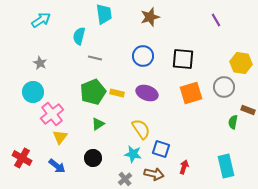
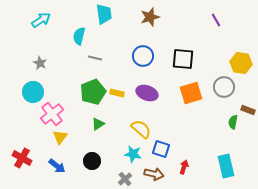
yellow semicircle: rotated 15 degrees counterclockwise
black circle: moved 1 px left, 3 px down
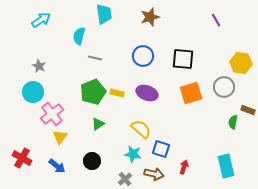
gray star: moved 1 px left, 3 px down
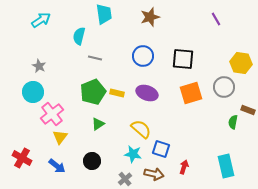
purple line: moved 1 px up
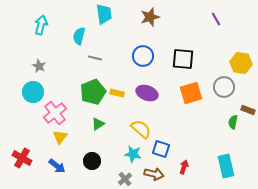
cyan arrow: moved 5 px down; rotated 42 degrees counterclockwise
pink cross: moved 3 px right, 1 px up
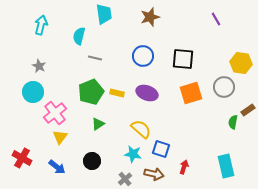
green pentagon: moved 2 px left
brown rectangle: rotated 56 degrees counterclockwise
blue arrow: moved 1 px down
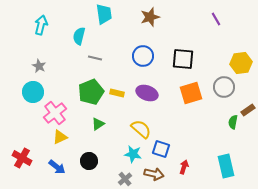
yellow hexagon: rotated 15 degrees counterclockwise
yellow triangle: rotated 28 degrees clockwise
black circle: moved 3 px left
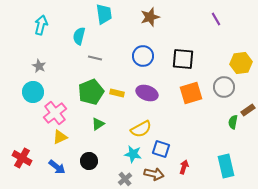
yellow semicircle: rotated 110 degrees clockwise
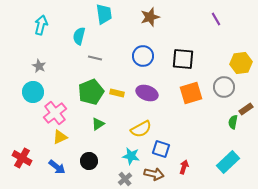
brown rectangle: moved 2 px left, 1 px up
cyan star: moved 2 px left, 2 px down
cyan rectangle: moved 2 px right, 4 px up; rotated 60 degrees clockwise
